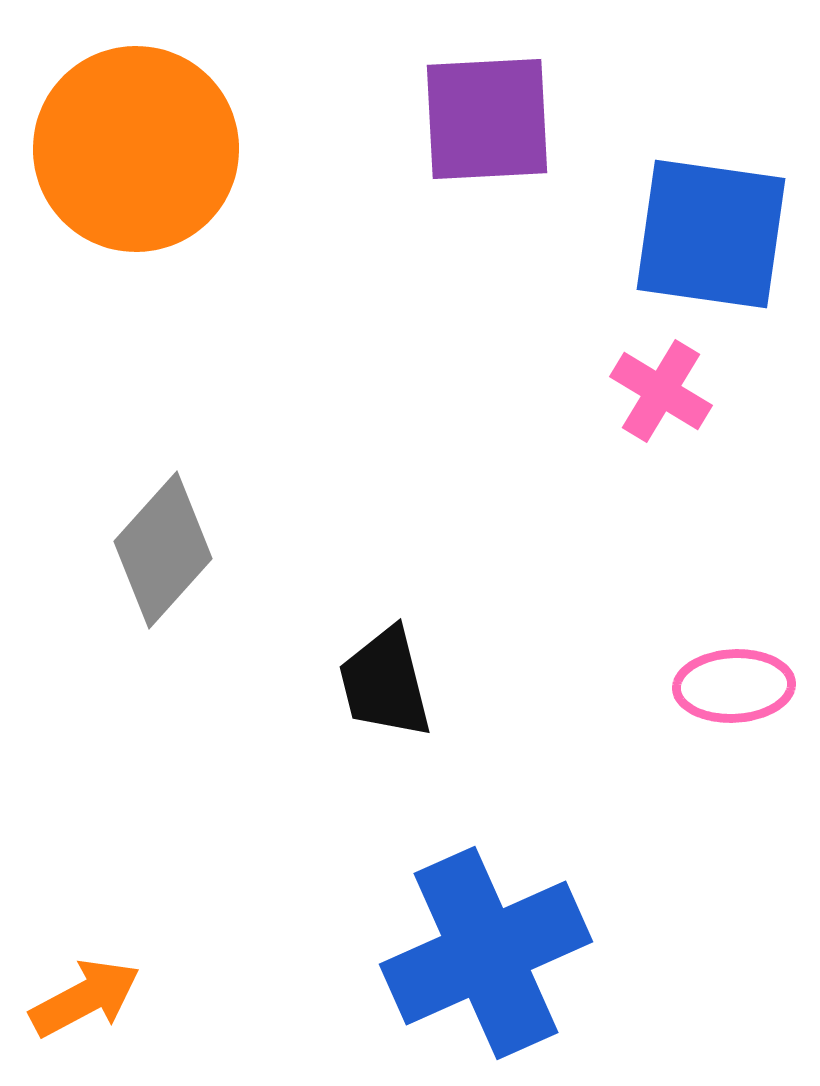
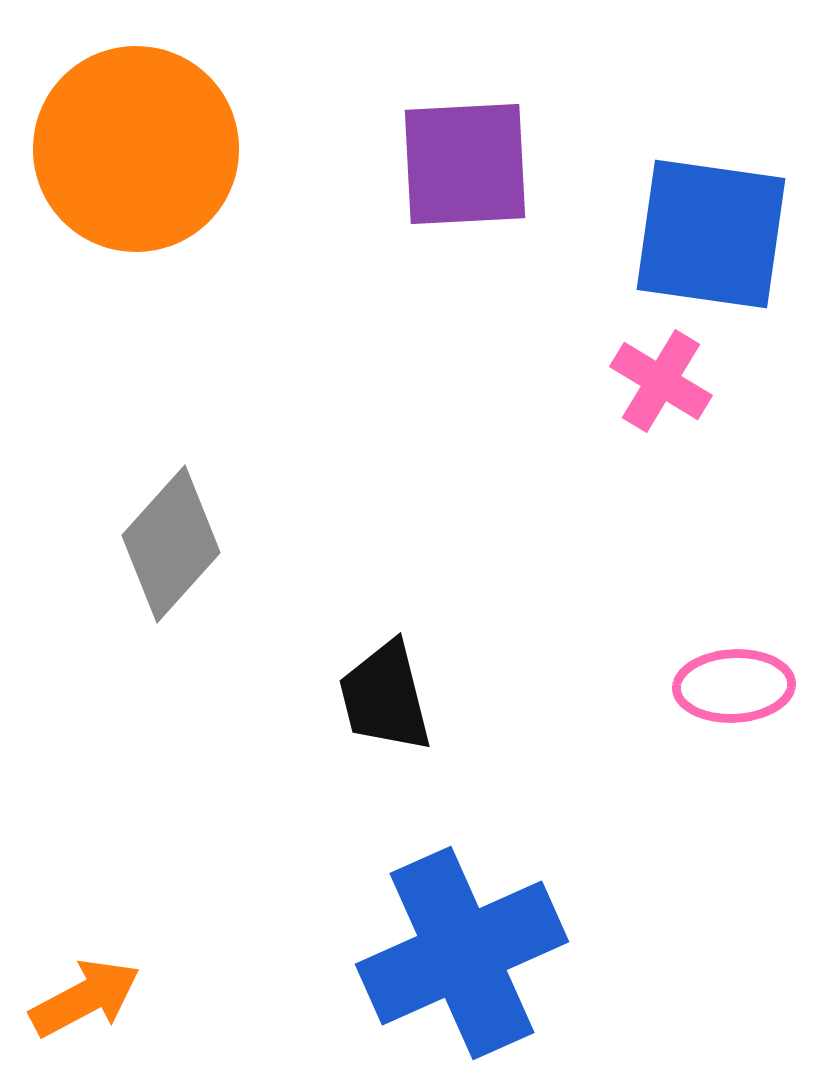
purple square: moved 22 px left, 45 px down
pink cross: moved 10 px up
gray diamond: moved 8 px right, 6 px up
black trapezoid: moved 14 px down
blue cross: moved 24 px left
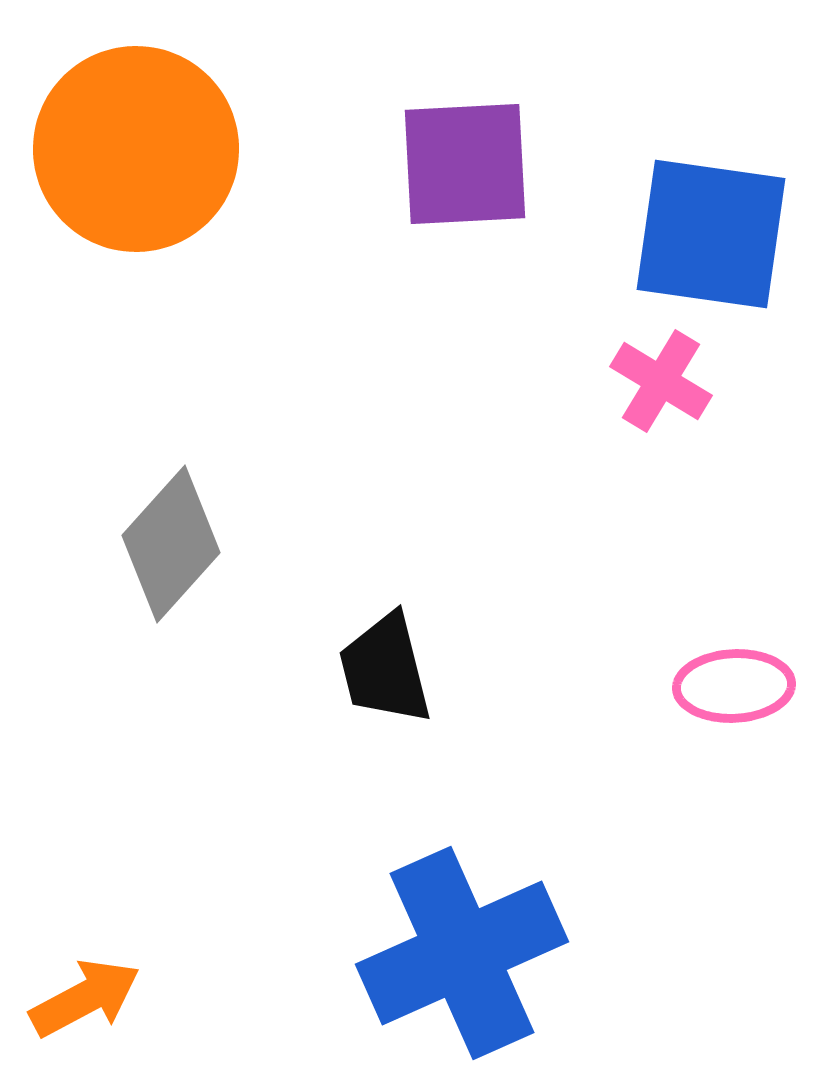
black trapezoid: moved 28 px up
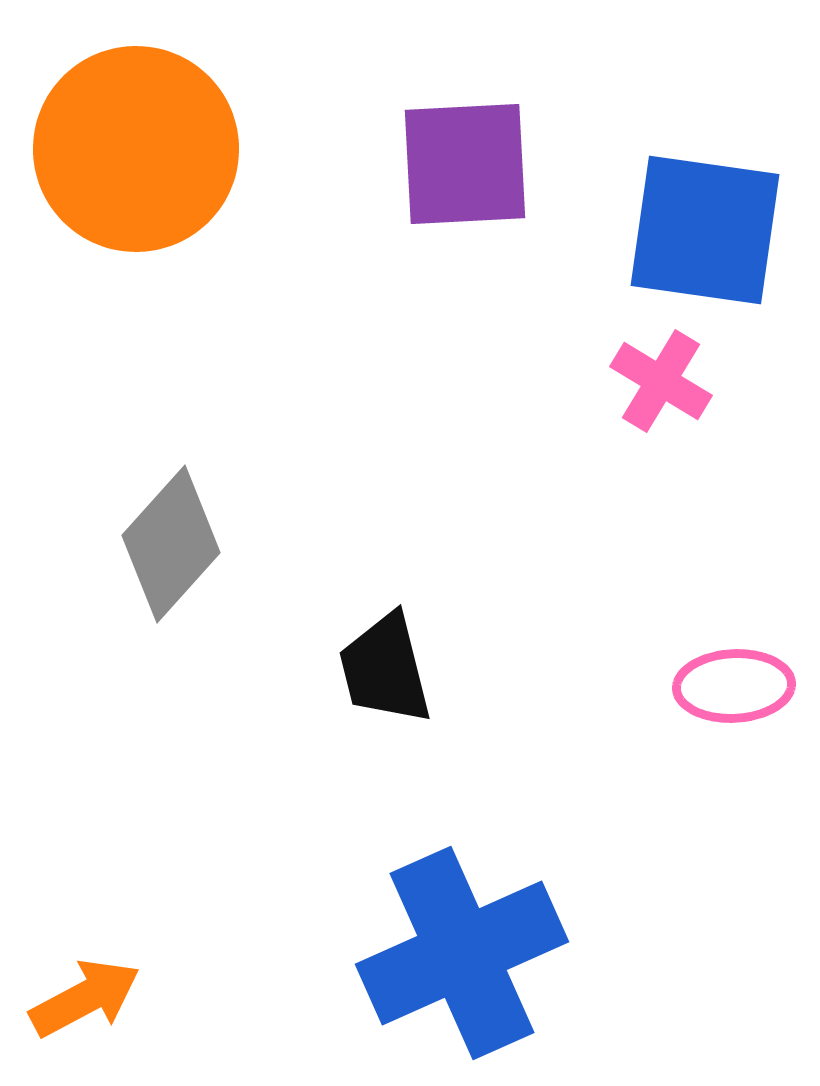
blue square: moved 6 px left, 4 px up
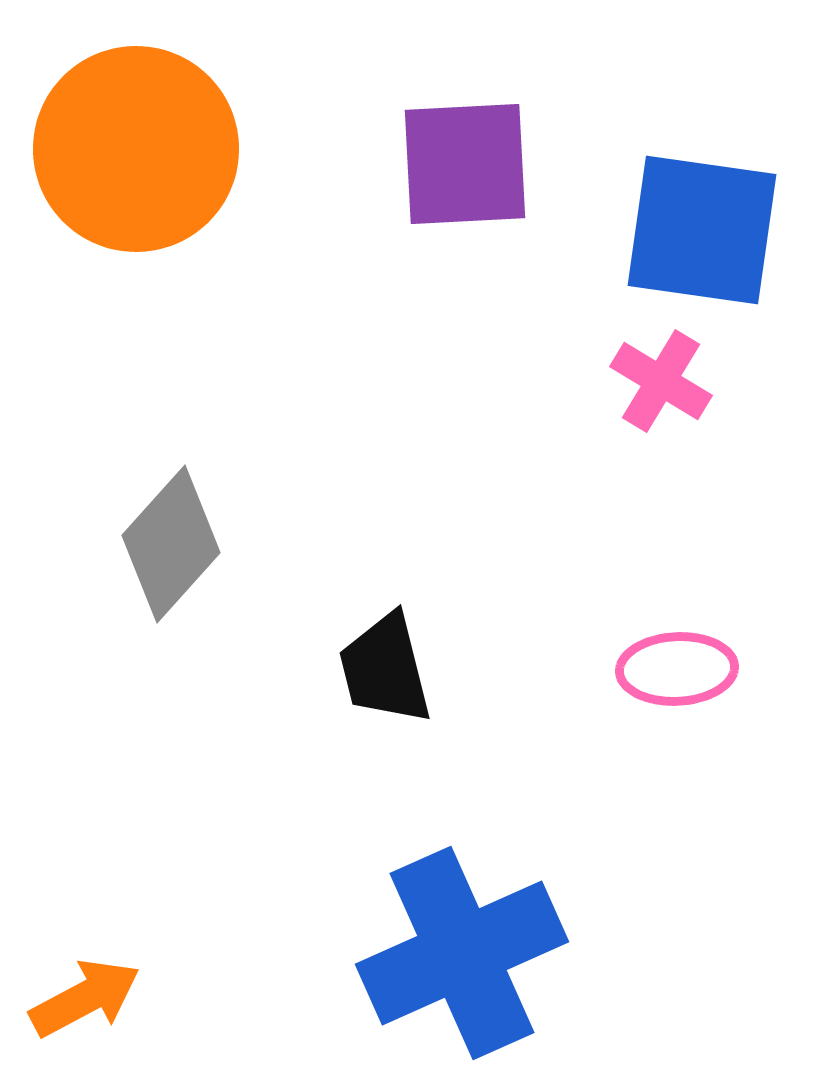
blue square: moved 3 px left
pink ellipse: moved 57 px left, 17 px up
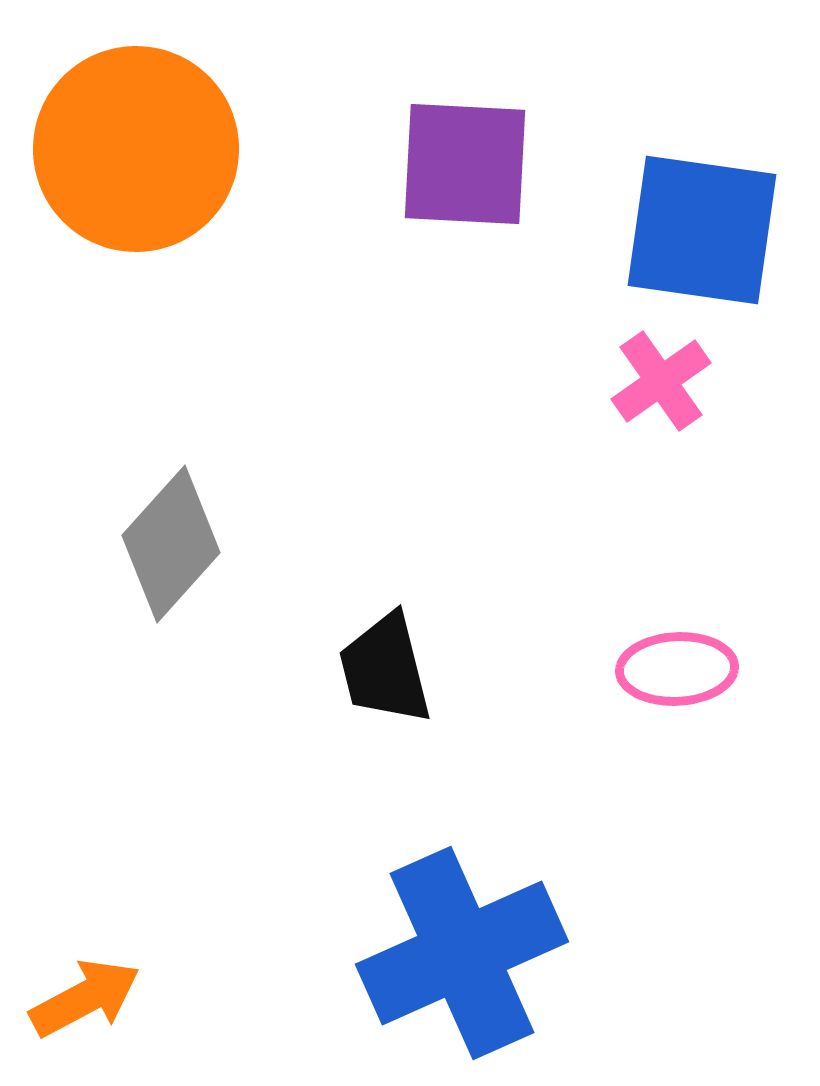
purple square: rotated 6 degrees clockwise
pink cross: rotated 24 degrees clockwise
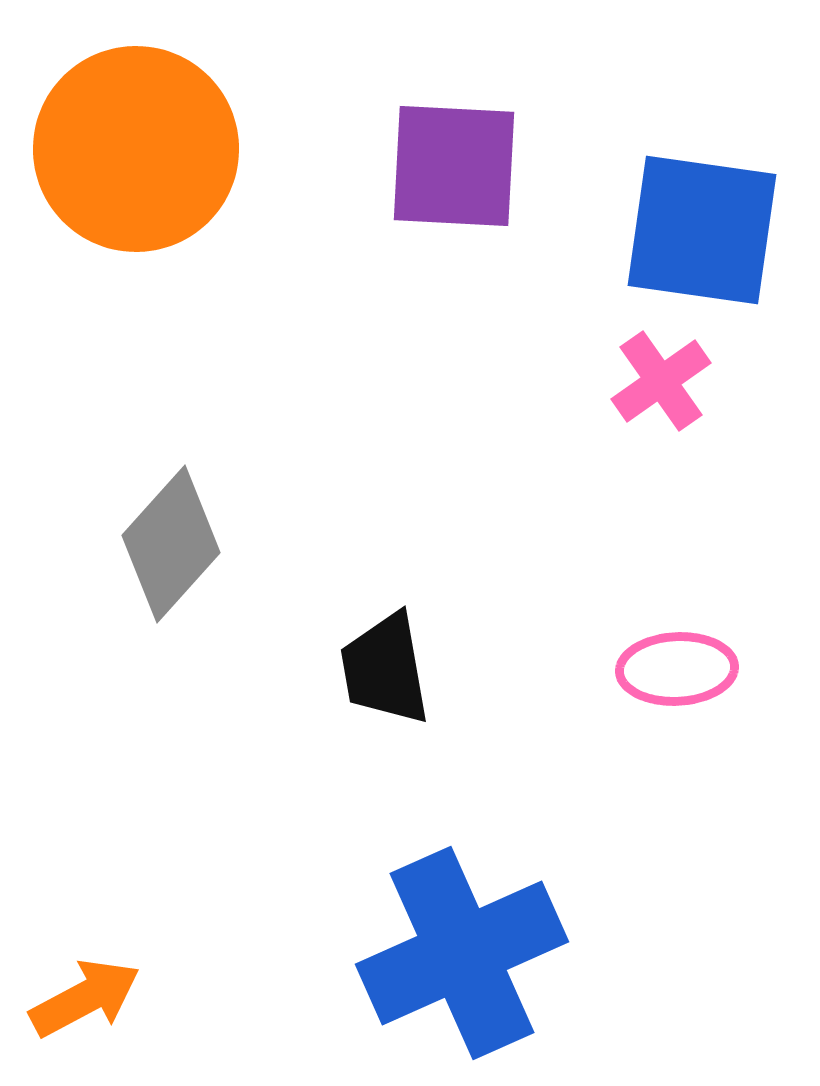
purple square: moved 11 px left, 2 px down
black trapezoid: rotated 4 degrees clockwise
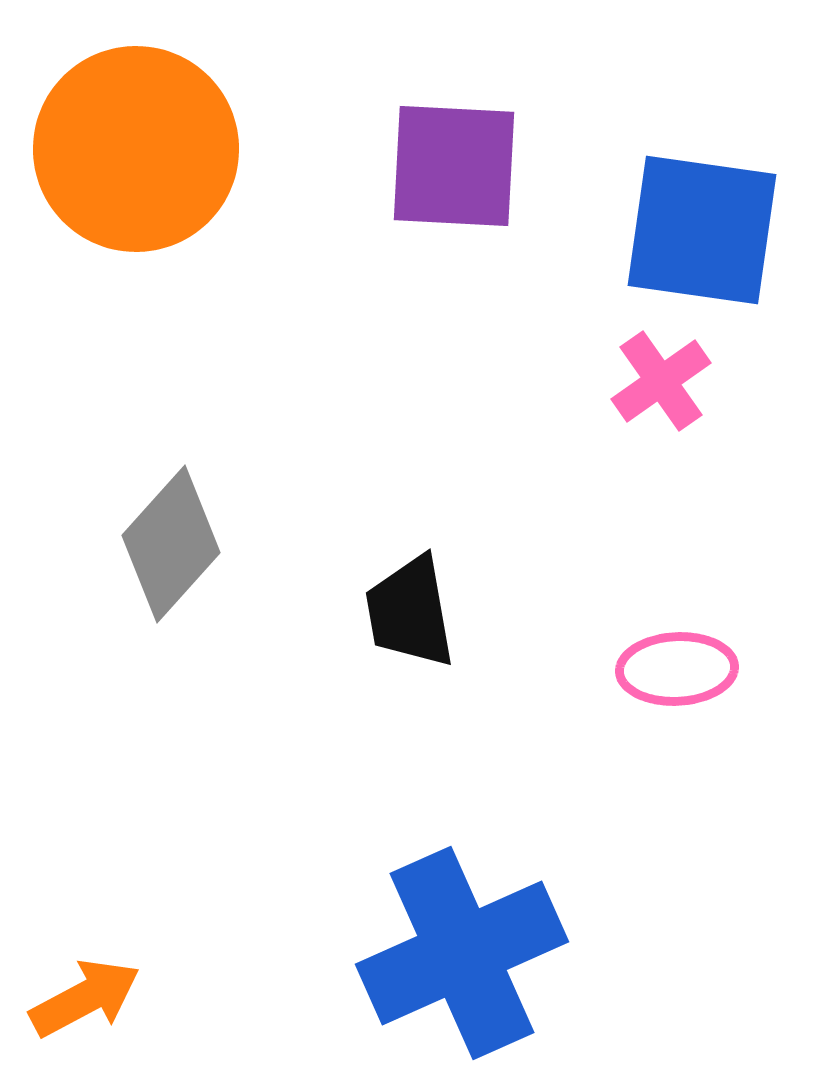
black trapezoid: moved 25 px right, 57 px up
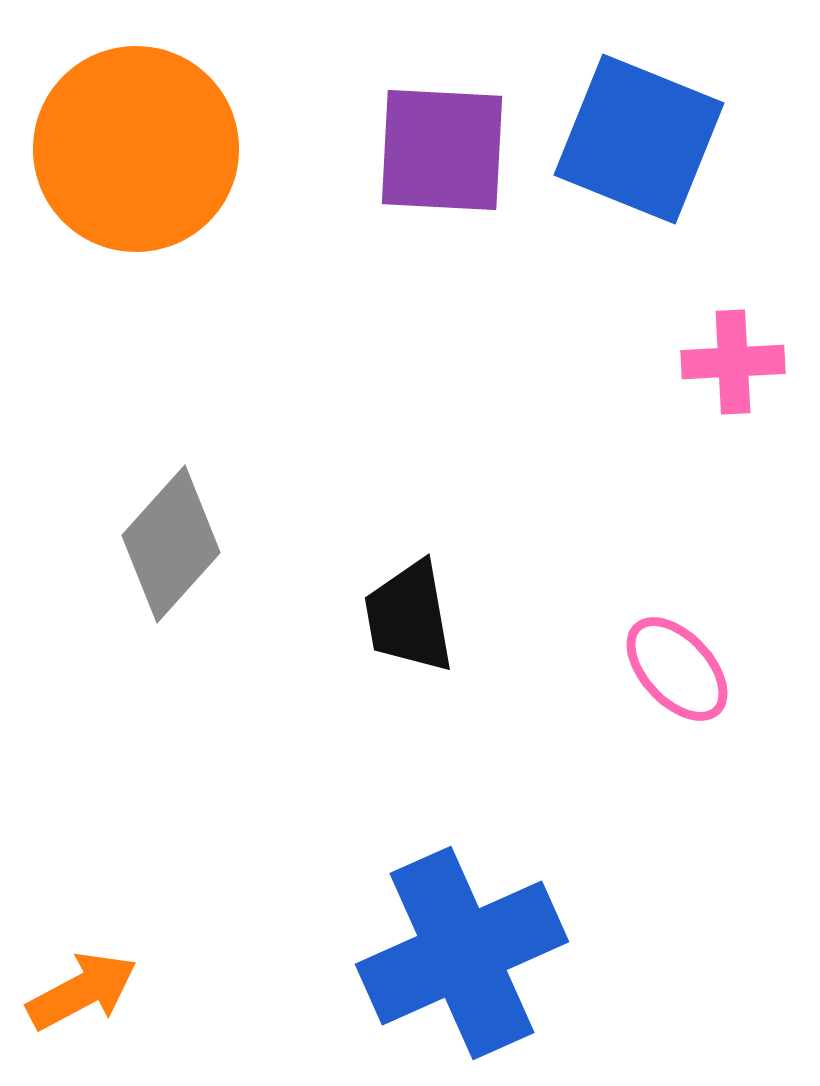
purple square: moved 12 px left, 16 px up
blue square: moved 63 px left, 91 px up; rotated 14 degrees clockwise
pink cross: moved 72 px right, 19 px up; rotated 32 degrees clockwise
black trapezoid: moved 1 px left, 5 px down
pink ellipse: rotated 50 degrees clockwise
orange arrow: moved 3 px left, 7 px up
